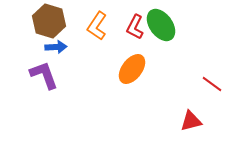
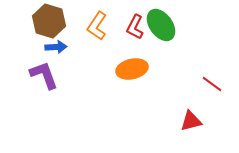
orange ellipse: rotated 40 degrees clockwise
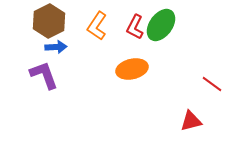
brown hexagon: rotated 16 degrees clockwise
green ellipse: rotated 72 degrees clockwise
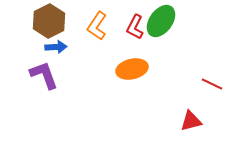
green ellipse: moved 4 px up
red line: rotated 10 degrees counterclockwise
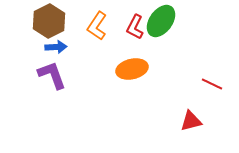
purple L-shape: moved 8 px right
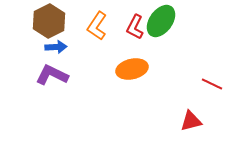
purple L-shape: rotated 44 degrees counterclockwise
